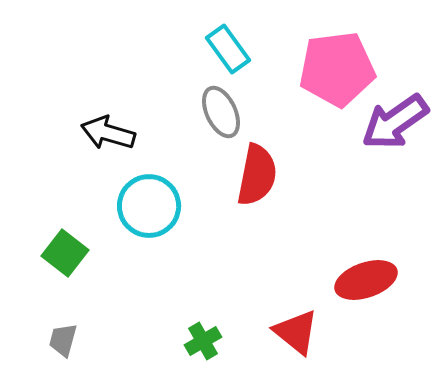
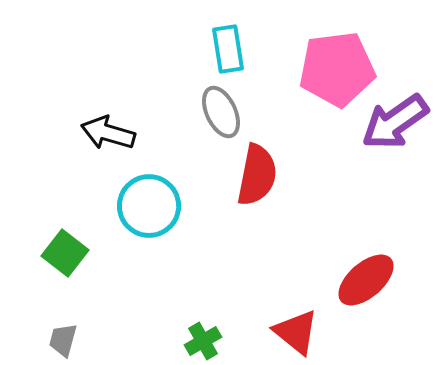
cyan rectangle: rotated 27 degrees clockwise
red ellipse: rotated 22 degrees counterclockwise
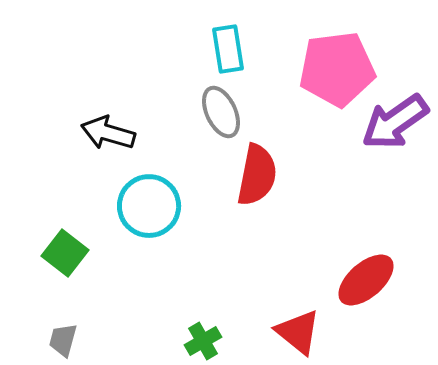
red triangle: moved 2 px right
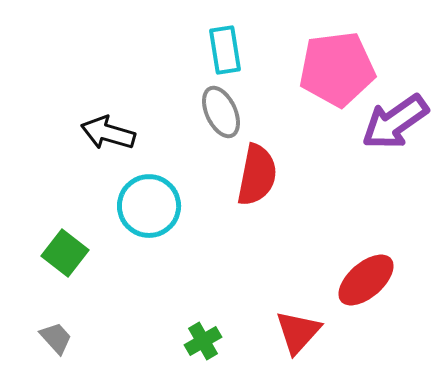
cyan rectangle: moved 3 px left, 1 px down
red triangle: rotated 33 degrees clockwise
gray trapezoid: moved 7 px left, 2 px up; rotated 123 degrees clockwise
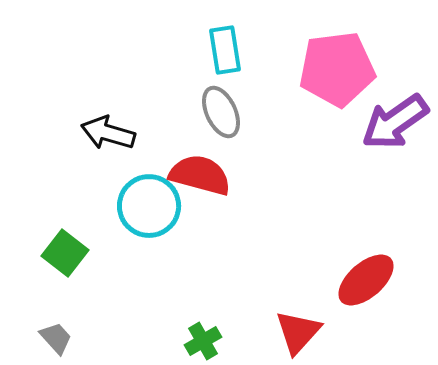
red semicircle: moved 57 px left; rotated 86 degrees counterclockwise
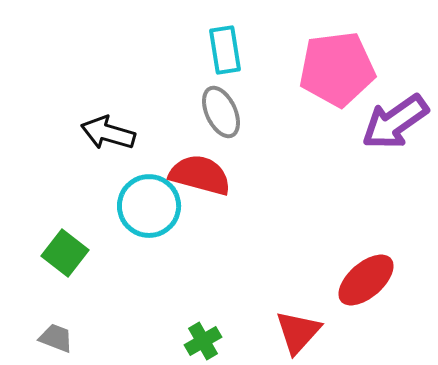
gray trapezoid: rotated 27 degrees counterclockwise
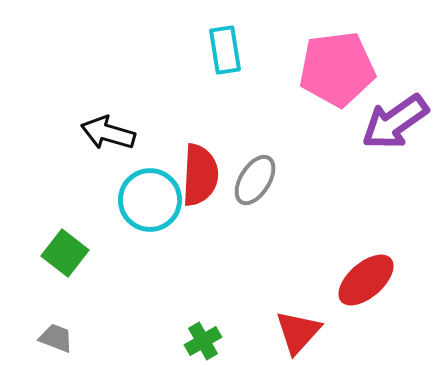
gray ellipse: moved 34 px right, 68 px down; rotated 57 degrees clockwise
red semicircle: rotated 78 degrees clockwise
cyan circle: moved 1 px right, 6 px up
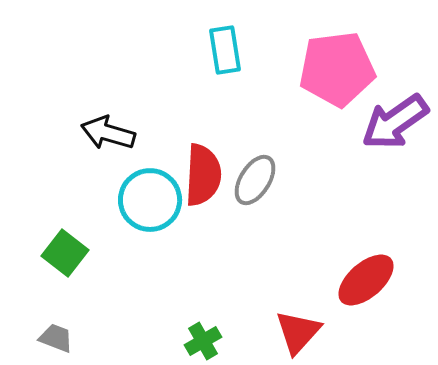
red semicircle: moved 3 px right
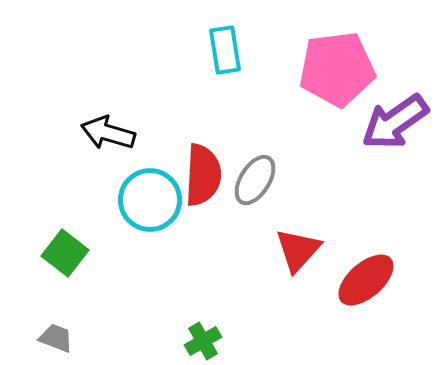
red triangle: moved 82 px up
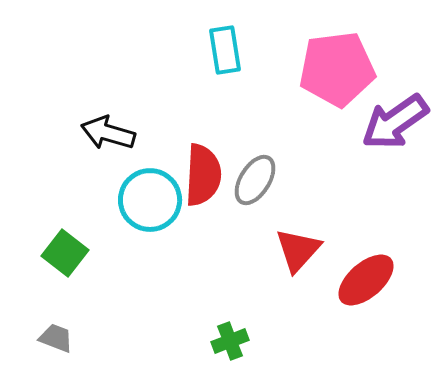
green cross: moved 27 px right; rotated 9 degrees clockwise
